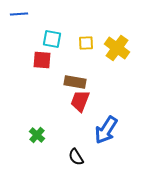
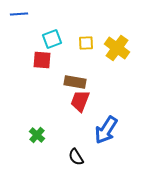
cyan square: rotated 30 degrees counterclockwise
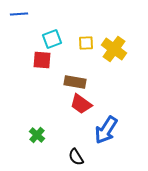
yellow cross: moved 3 px left, 1 px down
red trapezoid: moved 1 px right, 3 px down; rotated 75 degrees counterclockwise
